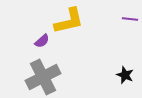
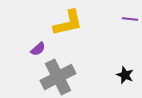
yellow L-shape: moved 1 px left, 2 px down
purple semicircle: moved 4 px left, 8 px down
gray cross: moved 15 px right
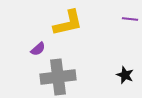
gray cross: rotated 20 degrees clockwise
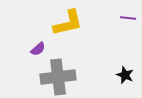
purple line: moved 2 px left, 1 px up
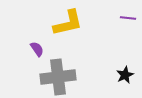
purple semicircle: moved 1 px left; rotated 84 degrees counterclockwise
black star: rotated 24 degrees clockwise
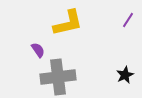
purple line: moved 2 px down; rotated 63 degrees counterclockwise
purple semicircle: moved 1 px right, 1 px down
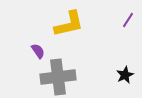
yellow L-shape: moved 1 px right, 1 px down
purple semicircle: moved 1 px down
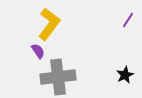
yellow L-shape: moved 20 px left; rotated 40 degrees counterclockwise
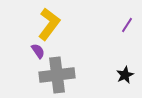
purple line: moved 1 px left, 5 px down
gray cross: moved 1 px left, 2 px up
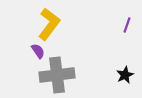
purple line: rotated 14 degrees counterclockwise
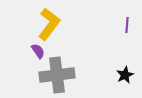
purple line: rotated 14 degrees counterclockwise
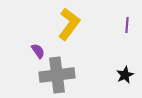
yellow L-shape: moved 20 px right
